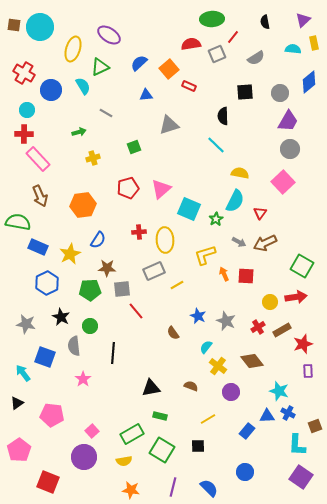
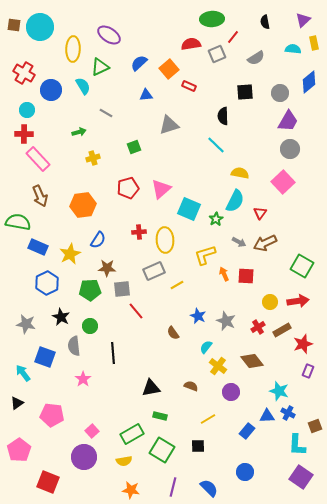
yellow ellipse at (73, 49): rotated 15 degrees counterclockwise
red arrow at (296, 297): moved 2 px right, 4 px down
black line at (113, 353): rotated 10 degrees counterclockwise
purple rectangle at (308, 371): rotated 24 degrees clockwise
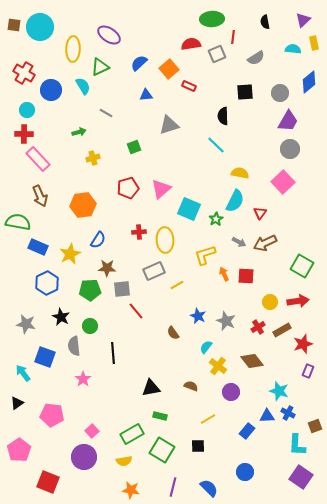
red line at (233, 37): rotated 32 degrees counterclockwise
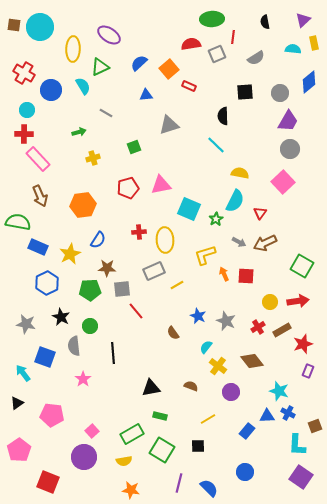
pink triangle at (161, 189): moved 4 px up; rotated 30 degrees clockwise
purple line at (173, 487): moved 6 px right, 4 px up
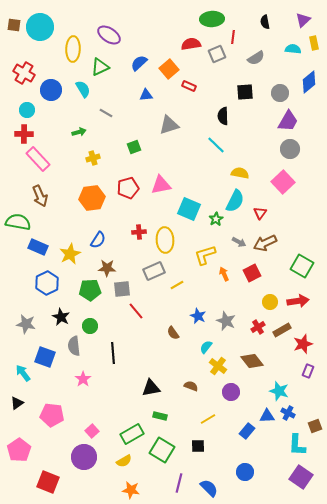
cyan semicircle at (83, 86): moved 3 px down
orange hexagon at (83, 205): moved 9 px right, 7 px up
red square at (246, 276): moved 6 px right, 3 px up; rotated 30 degrees counterclockwise
yellow semicircle at (124, 461): rotated 21 degrees counterclockwise
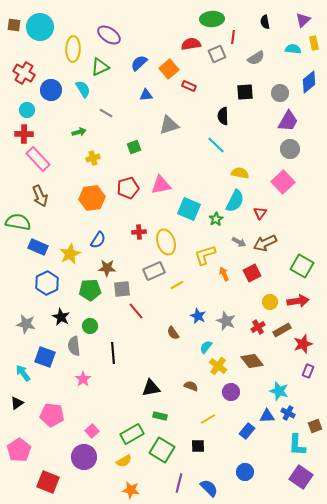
yellow ellipse at (165, 240): moved 1 px right, 2 px down; rotated 15 degrees counterclockwise
